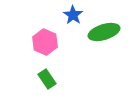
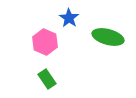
blue star: moved 4 px left, 3 px down
green ellipse: moved 4 px right, 5 px down; rotated 32 degrees clockwise
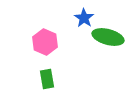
blue star: moved 15 px right
green rectangle: rotated 24 degrees clockwise
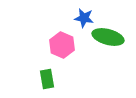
blue star: rotated 24 degrees counterclockwise
pink hexagon: moved 17 px right, 3 px down
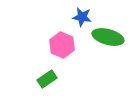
blue star: moved 2 px left, 1 px up
green rectangle: rotated 66 degrees clockwise
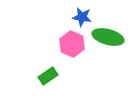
pink hexagon: moved 10 px right, 1 px up
green rectangle: moved 1 px right, 3 px up
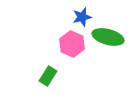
blue star: rotated 24 degrees counterclockwise
green rectangle: rotated 24 degrees counterclockwise
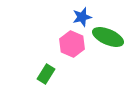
green ellipse: rotated 8 degrees clockwise
green rectangle: moved 2 px left, 2 px up
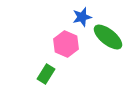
green ellipse: rotated 16 degrees clockwise
pink hexagon: moved 6 px left
